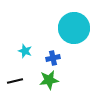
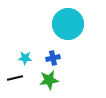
cyan circle: moved 6 px left, 4 px up
cyan star: moved 7 px down; rotated 16 degrees counterclockwise
black line: moved 3 px up
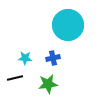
cyan circle: moved 1 px down
green star: moved 1 px left, 4 px down
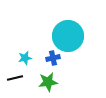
cyan circle: moved 11 px down
cyan star: rotated 16 degrees counterclockwise
green star: moved 2 px up
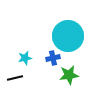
green star: moved 21 px right, 7 px up
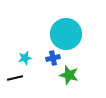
cyan circle: moved 2 px left, 2 px up
green star: rotated 24 degrees clockwise
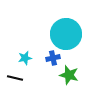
black line: rotated 28 degrees clockwise
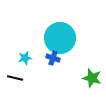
cyan circle: moved 6 px left, 4 px down
blue cross: rotated 32 degrees clockwise
green star: moved 23 px right, 3 px down
